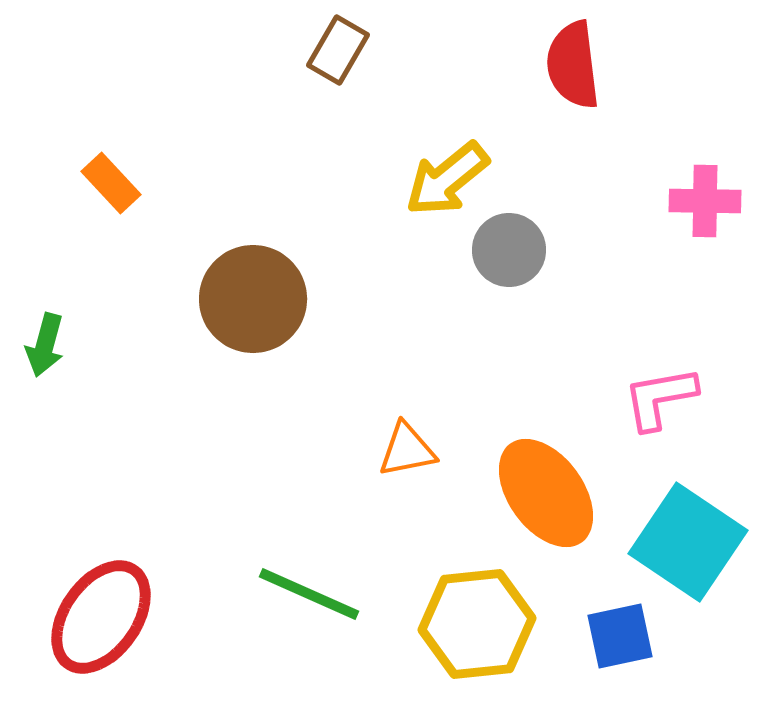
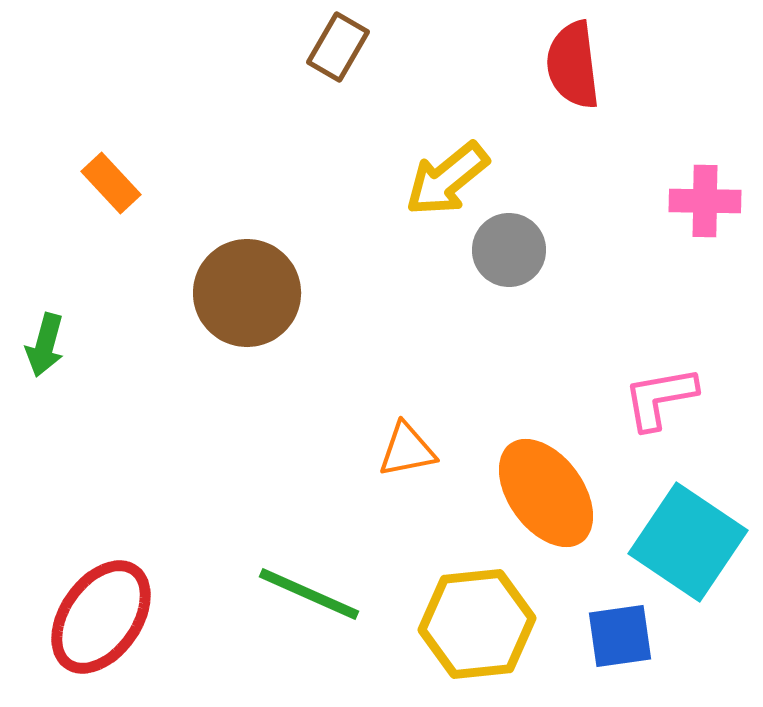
brown rectangle: moved 3 px up
brown circle: moved 6 px left, 6 px up
blue square: rotated 4 degrees clockwise
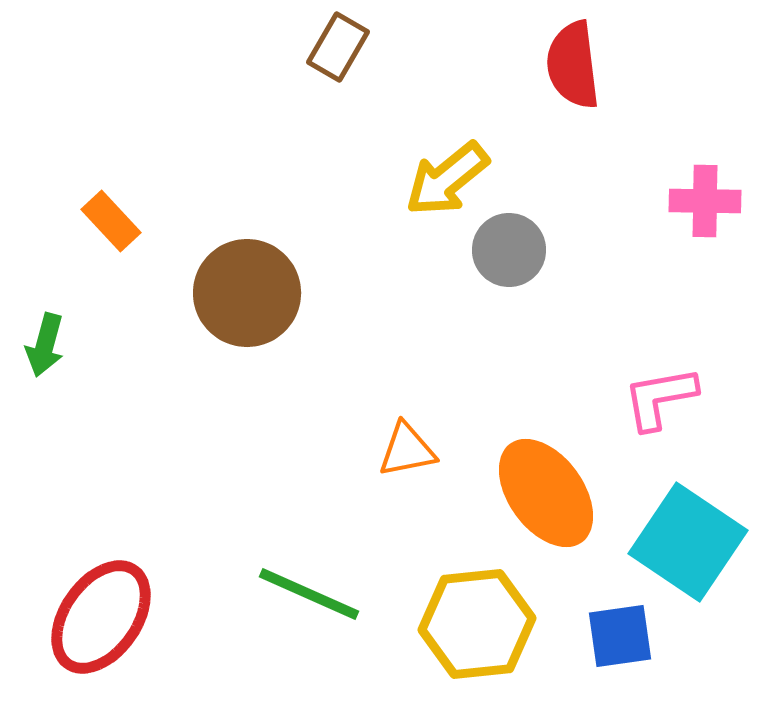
orange rectangle: moved 38 px down
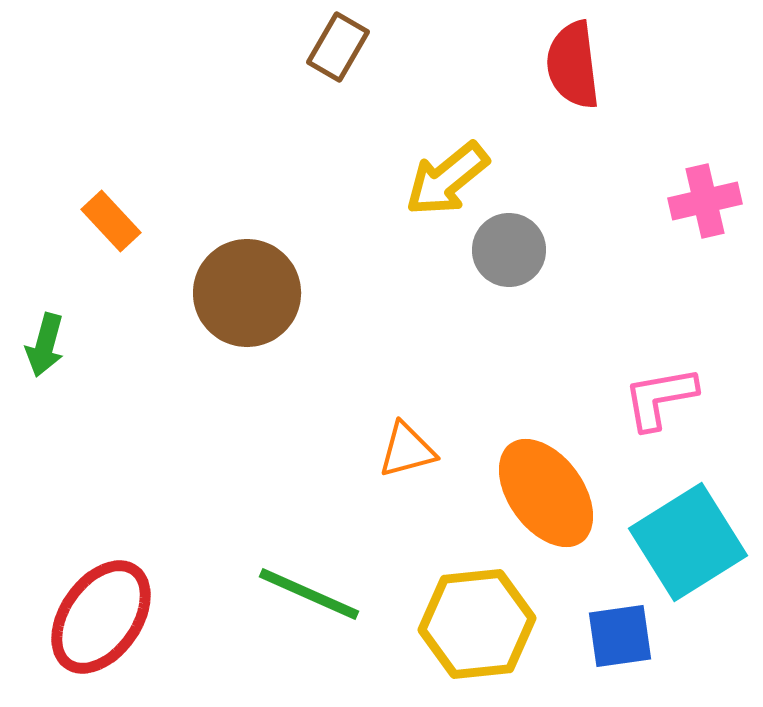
pink cross: rotated 14 degrees counterclockwise
orange triangle: rotated 4 degrees counterclockwise
cyan square: rotated 24 degrees clockwise
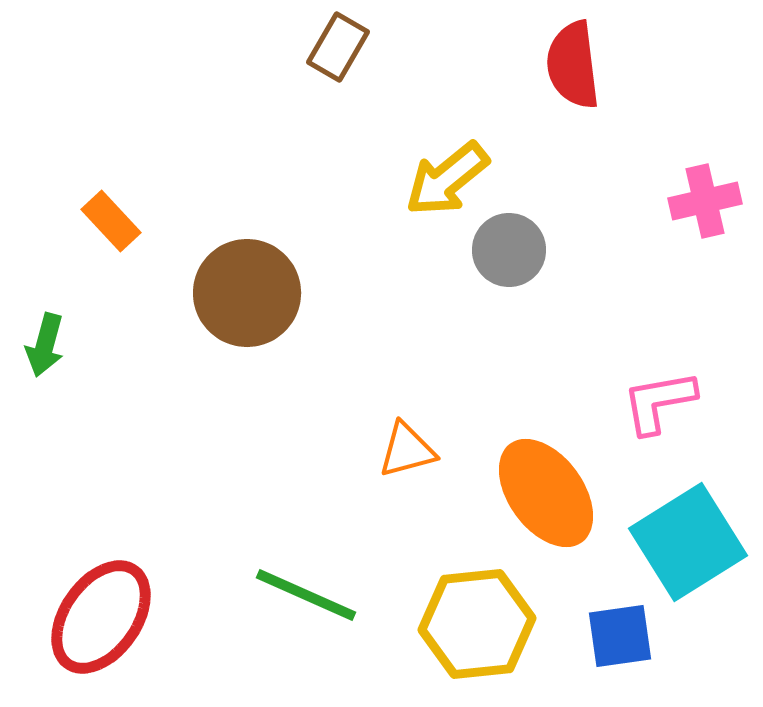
pink L-shape: moved 1 px left, 4 px down
green line: moved 3 px left, 1 px down
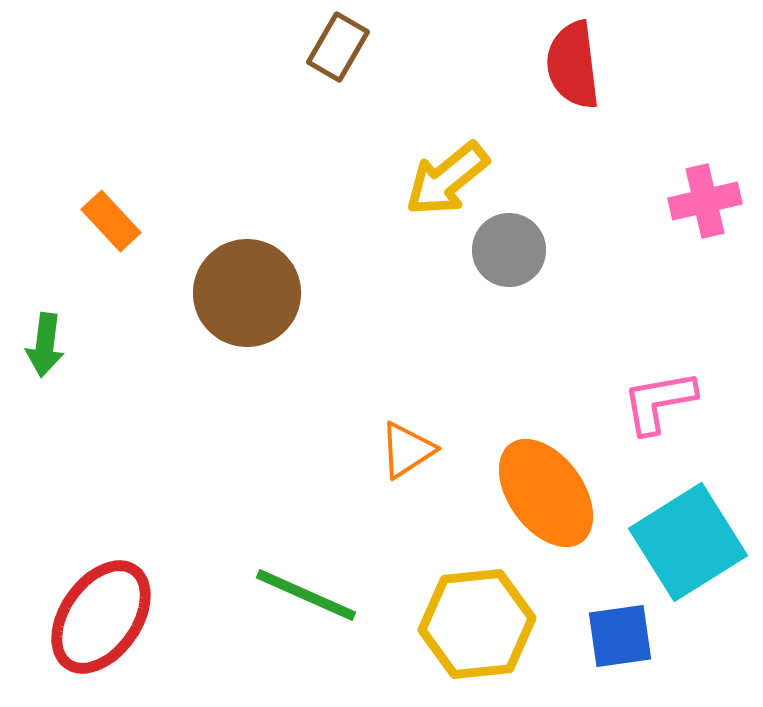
green arrow: rotated 8 degrees counterclockwise
orange triangle: rotated 18 degrees counterclockwise
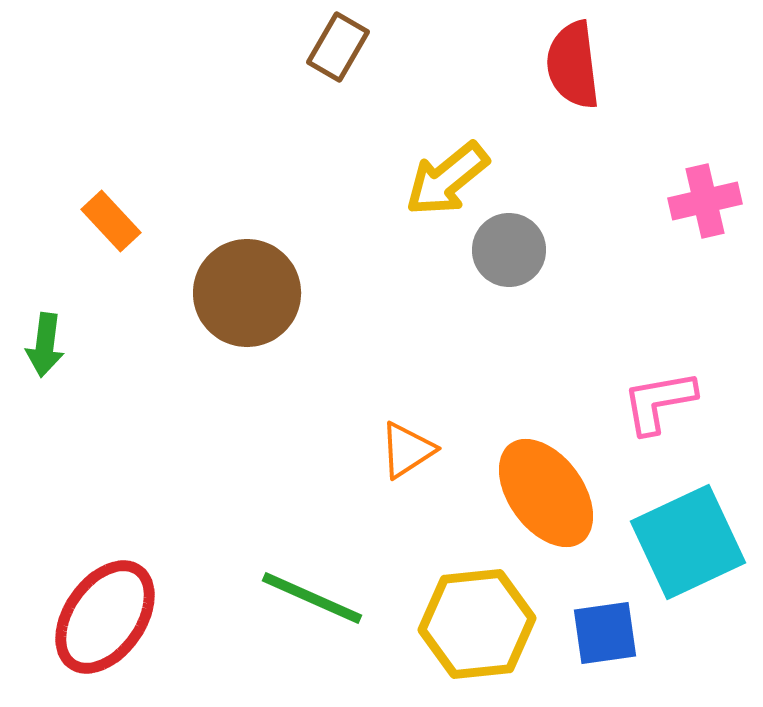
cyan square: rotated 7 degrees clockwise
green line: moved 6 px right, 3 px down
red ellipse: moved 4 px right
blue square: moved 15 px left, 3 px up
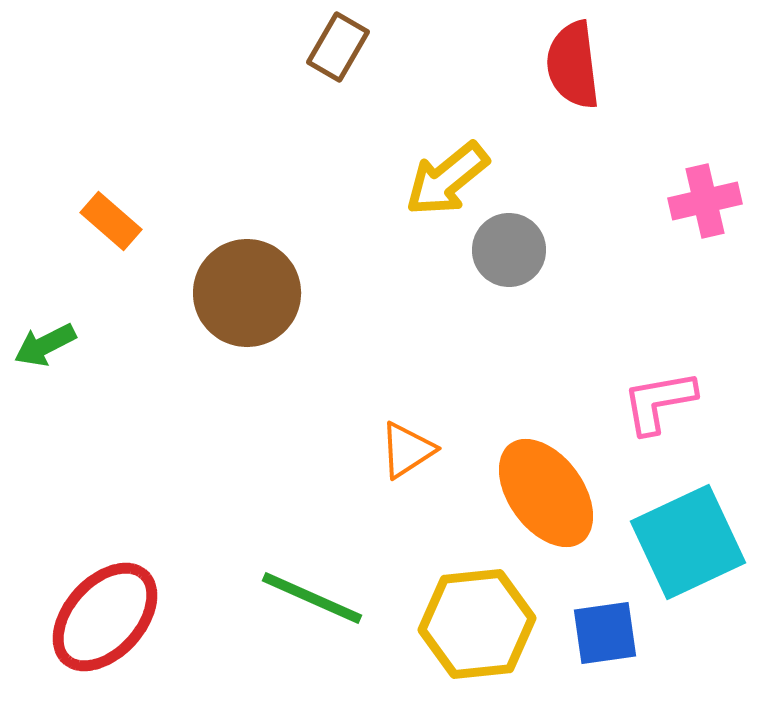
orange rectangle: rotated 6 degrees counterclockwise
green arrow: rotated 56 degrees clockwise
red ellipse: rotated 7 degrees clockwise
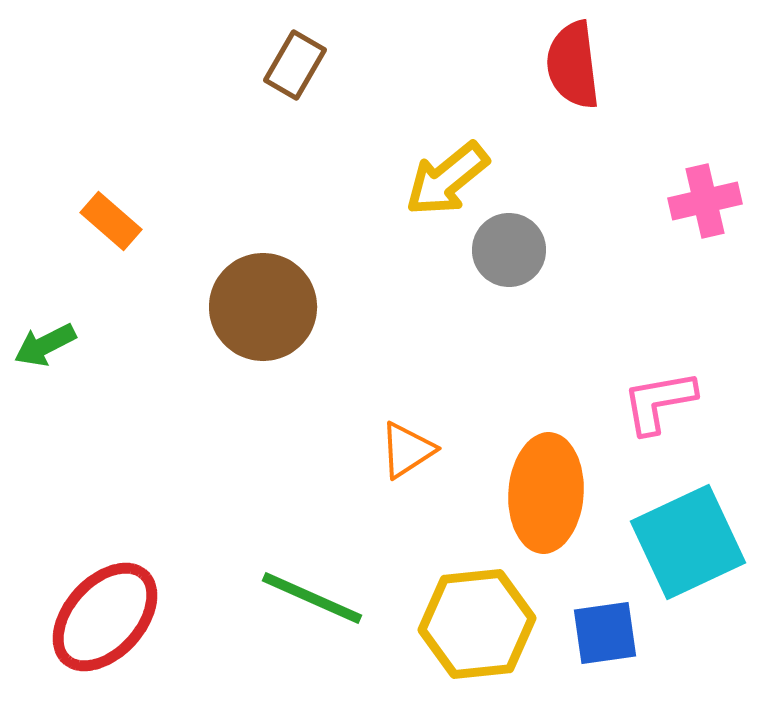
brown rectangle: moved 43 px left, 18 px down
brown circle: moved 16 px right, 14 px down
orange ellipse: rotated 40 degrees clockwise
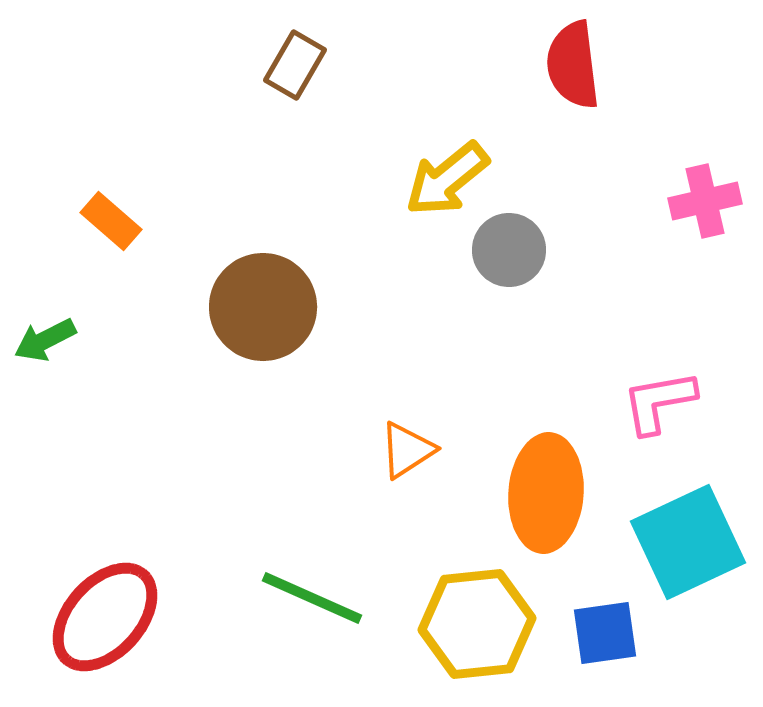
green arrow: moved 5 px up
